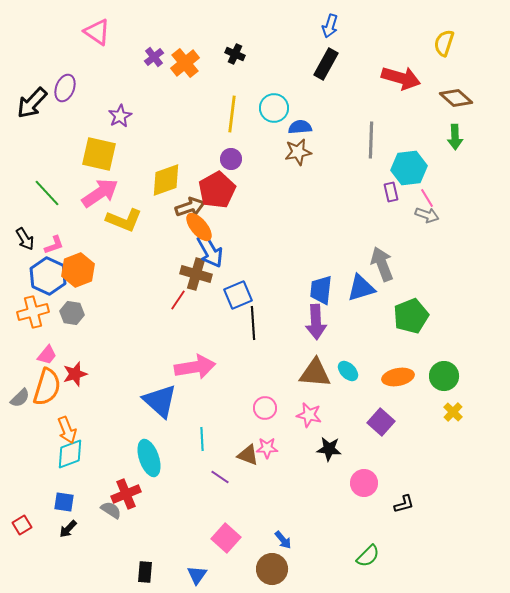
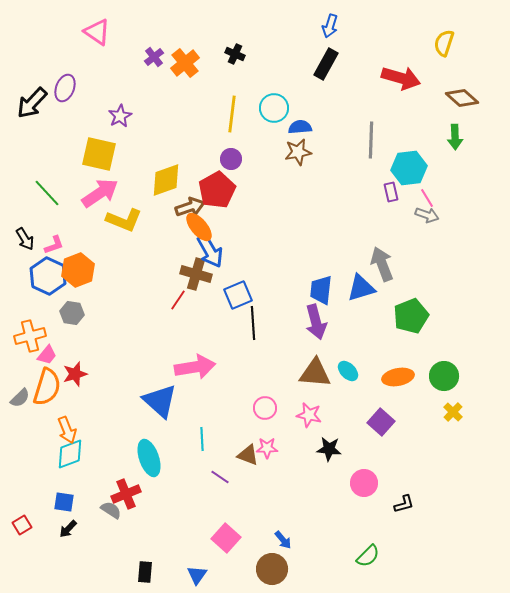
brown diamond at (456, 98): moved 6 px right
orange cross at (33, 312): moved 3 px left, 24 px down
purple arrow at (316, 322): rotated 12 degrees counterclockwise
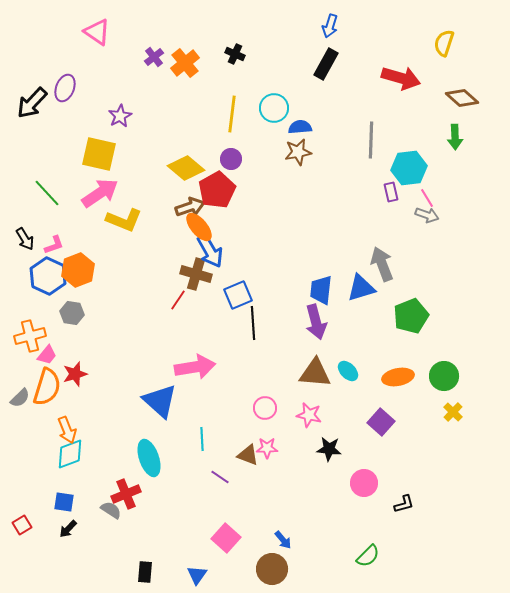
yellow diamond at (166, 180): moved 20 px right, 12 px up; rotated 60 degrees clockwise
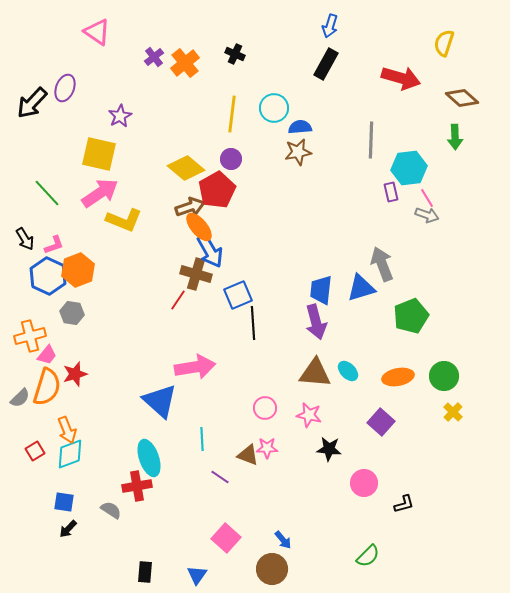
red cross at (126, 494): moved 11 px right, 8 px up; rotated 12 degrees clockwise
red square at (22, 525): moved 13 px right, 74 px up
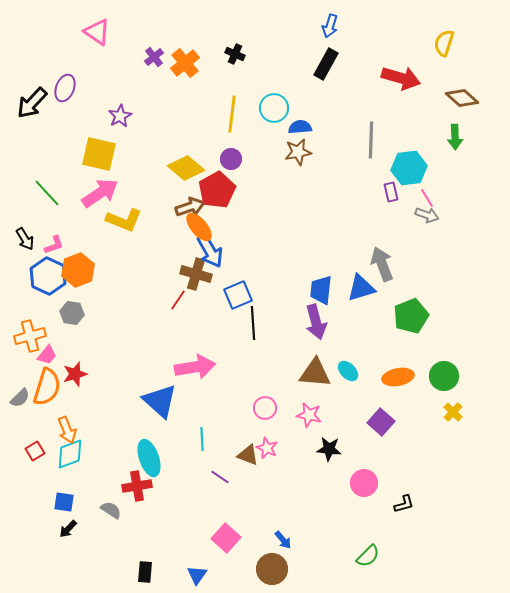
pink star at (267, 448): rotated 25 degrees clockwise
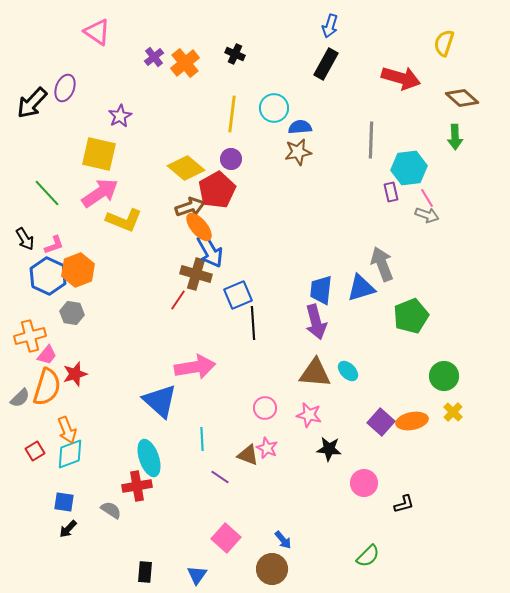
orange ellipse at (398, 377): moved 14 px right, 44 px down
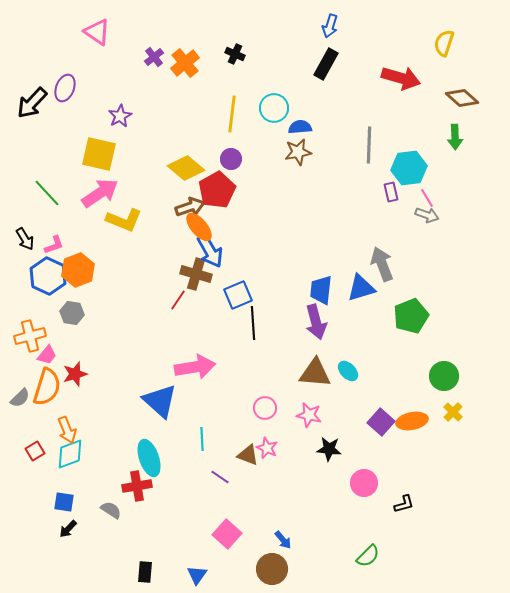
gray line at (371, 140): moved 2 px left, 5 px down
pink square at (226, 538): moved 1 px right, 4 px up
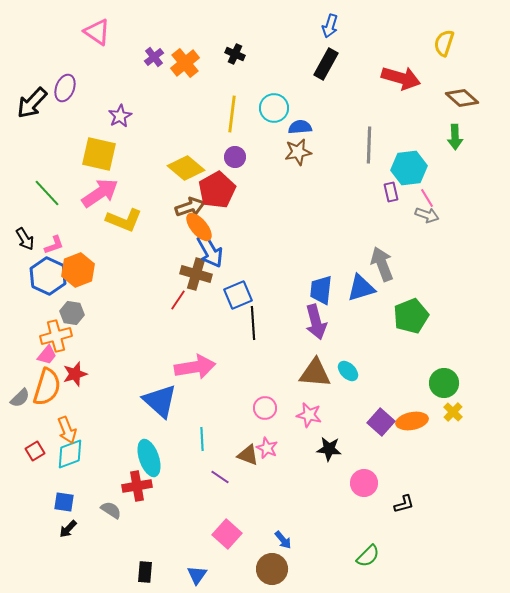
purple circle at (231, 159): moved 4 px right, 2 px up
orange cross at (30, 336): moved 26 px right
green circle at (444, 376): moved 7 px down
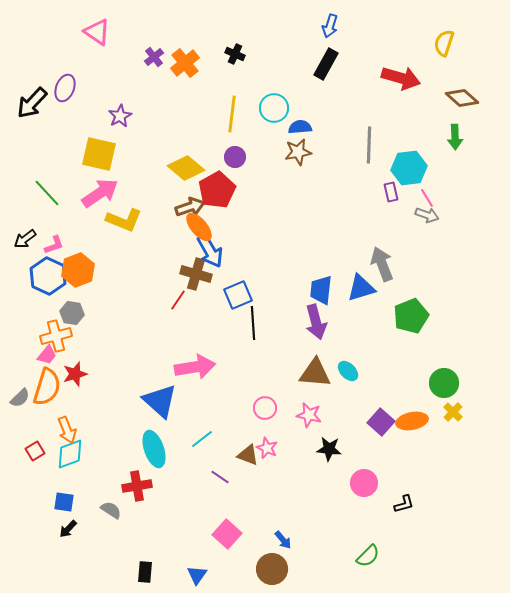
black arrow at (25, 239): rotated 85 degrees clockwise
cyan line at (202, 439): rotated 55 degrees clockwise
cyan ellipse at (149, 458): moved 5 px right, 9 px up
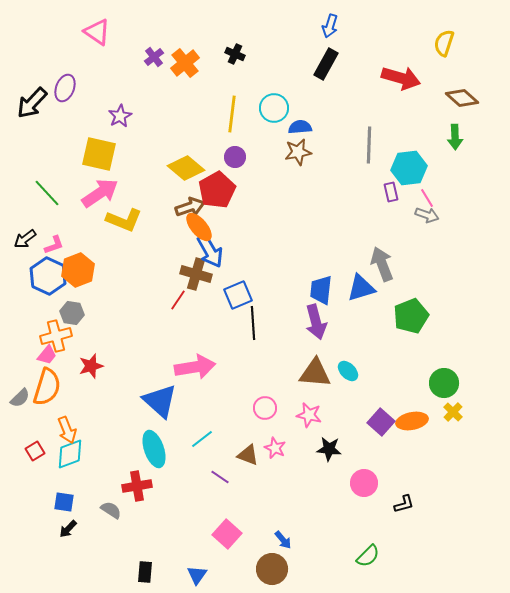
red star at (75, 374): moved 16 px right, 8 px up
pink star at (267, 448): moved 8 px right
